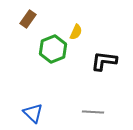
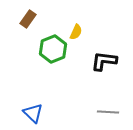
gray line: moved 15 px right
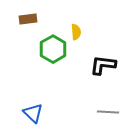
brown rectangle: rotated 48 degrees clockwise
yellow semicircle: rotated 28 degrees counterclockwise
green hexagon: rotated 8 degrees counterclockwise
black L-shape: moved 1 px left, 4 px down
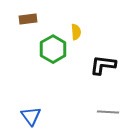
blue triangle: moved 2 px left, 3 px down; rotated 10 degrees clockwise
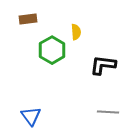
green hexagon: moved 1 px left, 1 px down
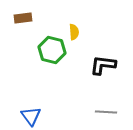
brown rectangle: moved 5 px left, 1 px up
yellow semicircle: moved 2 px left
green hexagon: rotated 16 degrees counterclockwise
gray line: moved 2 px left
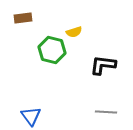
yellow semicircle: rotated 77 degrees clockwise
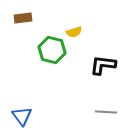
blue triangle: moved 9 px left
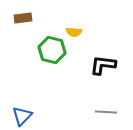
yellow semicircle: rotated 21 degrees clockwise
blue triangle: rotated 20 degrees clockwise
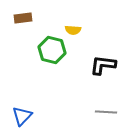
yellow semicircle: moved 1 px left, 2 px up
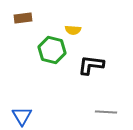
black L-shape: moved 12 px left
blue triangle: rotated 15 degrees counterclockwise
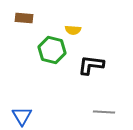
brown rectangle: moved 1 px right; rotated 12 degrees clockwise
gray line: moved 2 px left
